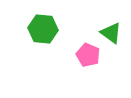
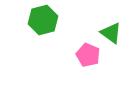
green hexagon: moved 9 px up; rotated 20 degrees counterclockwise
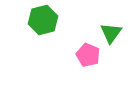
green triangle: rotated 30 degrees clockwise
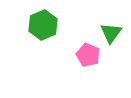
green hexagon: moved 5 px down; rotated 8 degrees counterclockwise
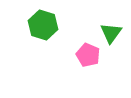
green hexagon: rotated 20 degrees counterclockwise
